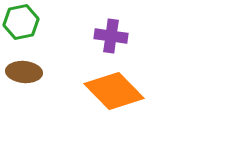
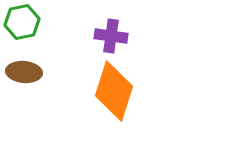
green hexagon: moved 1 px right
orange diamond: rotated 62 degrees clockwise
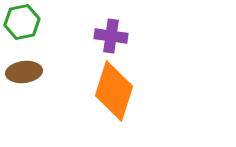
brown ellipse: rotated 12 degrees counterclockwise
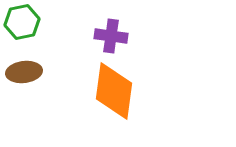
orange diamond: rotated 10 degrees counterclockwise
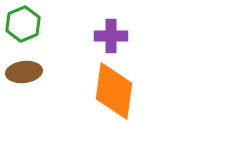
green hexagon: moved 1 px right, 2 px down; rotated 12 degrees counterclockwise
purple cross: rotated 8 degrees counterclockwise
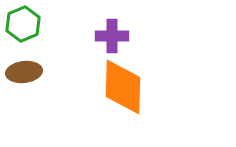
purple cross: moved 1 px right
orange diamond: moved 9 px right, 4 px up; rotated 6 degrees counterclockwise
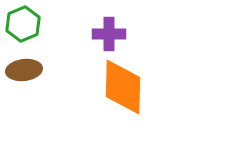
purple cross: moved 3 px left, 2 px up
brown ellipse: moved 2 px up
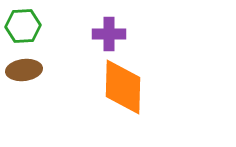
green hexagon: moved 2 px down; rotated 20 degrees clockwise
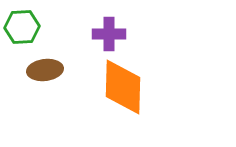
green hexagon: moved 1 px left, 1 px down
brown ellipse: moved 21 px right
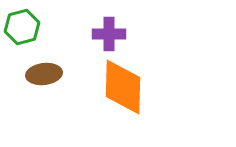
green hexagon: rotated 12 degrees counterclockwise
brown ellipse: moved 1 px left, 4 px down
